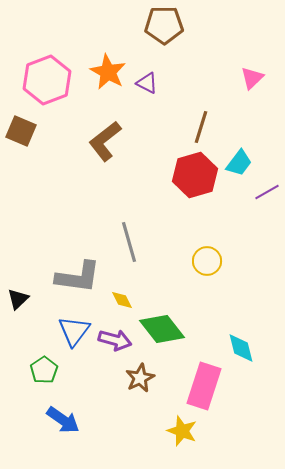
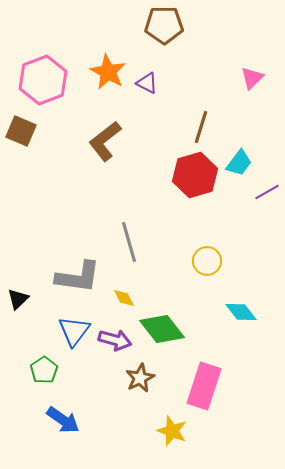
pink hexagon: moved 4 px left
yellow diamond: moved 2 px right, 2 px up
cyan diamond: moved 36 px up; rotated 24 degrees counterclockwise
yellow star: moved 10 px left
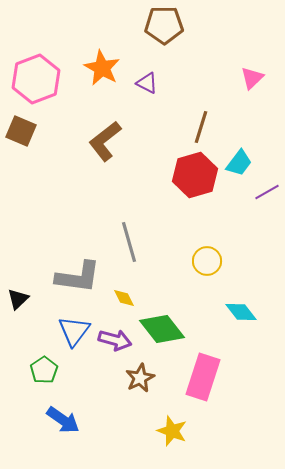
orange star: moved 6 px left, 4 px up
pink hexagon: moved 7 px left, 1 px up
pink rectangle: moved 1 px left, 9 px up
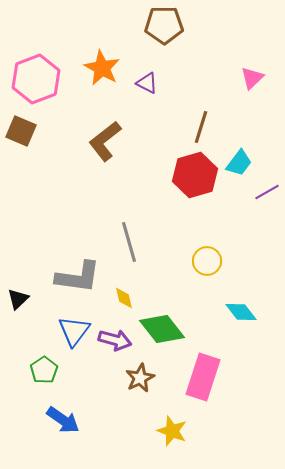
yellow diamond: rotated 15 degrees clockwise
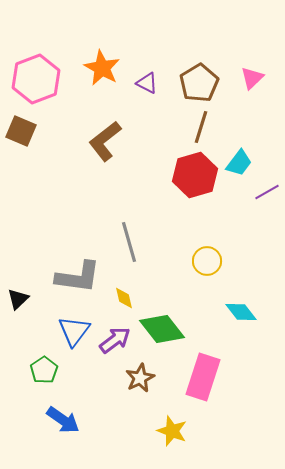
brown pentagon: moved 35 px right, 58 px down; rotated 30 degrees counterclockwise
purple arrow: rotated 52 degrees counterclockwise
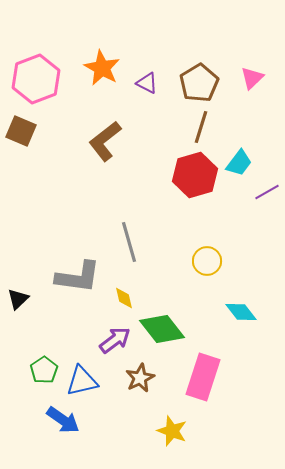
blue triangle: moved 8 px right, 50 px down; rotated 40 degrees clockwise
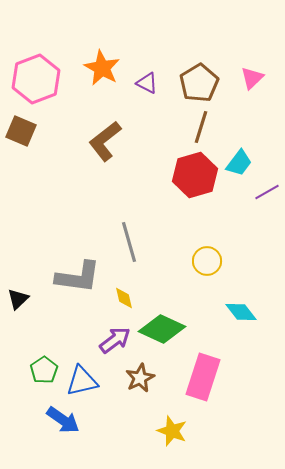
green diamond: rotated 27 degrees counterclockwise
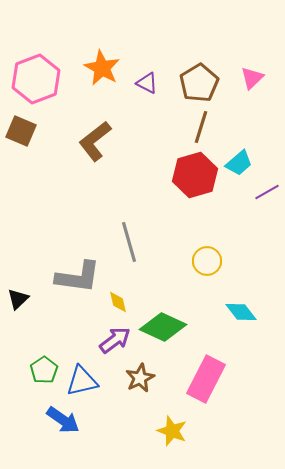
brown L-shape: moved 10 px left
cyan trapezoid: rotated 12 degrees clockwise
yellow diamond: moved 6 px left, 4 px down
green diamond: moved 1 px right, 2 px up
pink rectangle: moved 3 px right, 2 px down; rotated 9 degrees clockwise
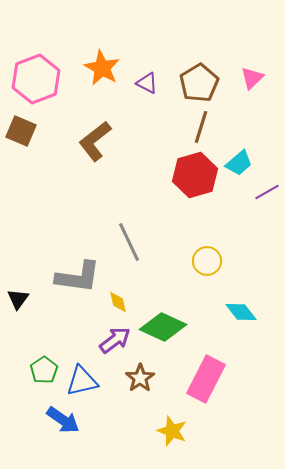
gray line: rotated 9 degrees counterclockwise
black triangle: rotated 10 degrees counterclockwise
brown star: rotated 8 degrees counterclockwise
